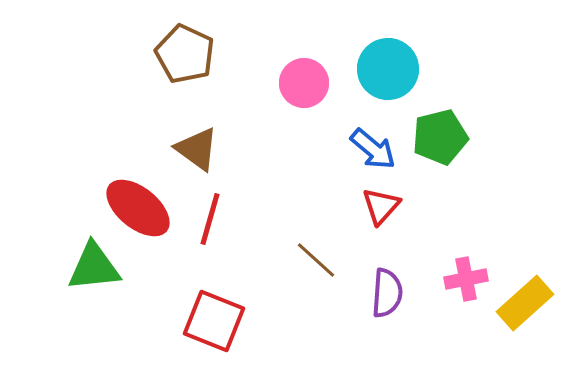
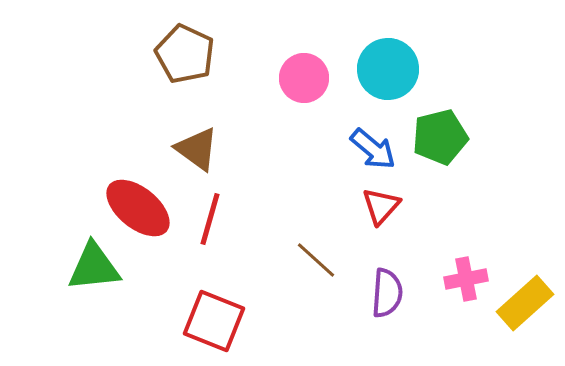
pink circle: moved 5 px up
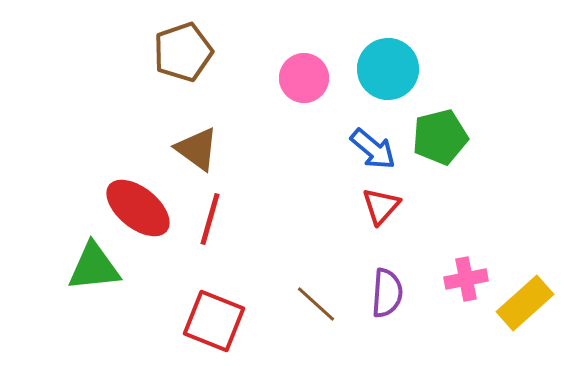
brown pentagon: moved 2 px left, 2 px up; rotated 28 degrees clockwise
brown line: moved 44 px down
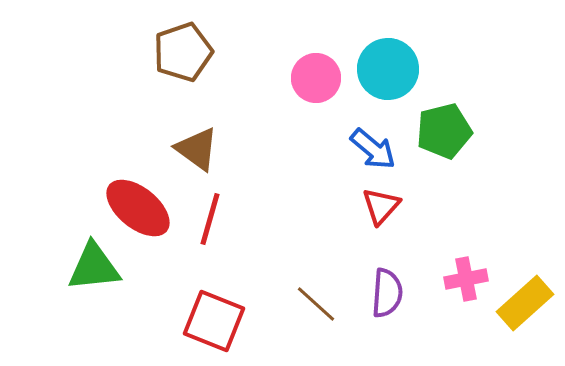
pink circle: moved 12 px right
green pentagon: moved 4 px right, 6 px up
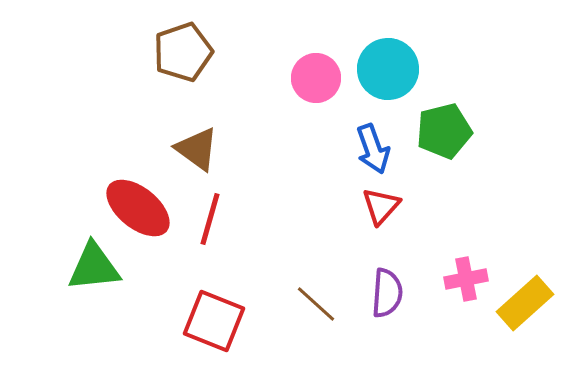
blue arrow: rotated 30 degrees clockwise
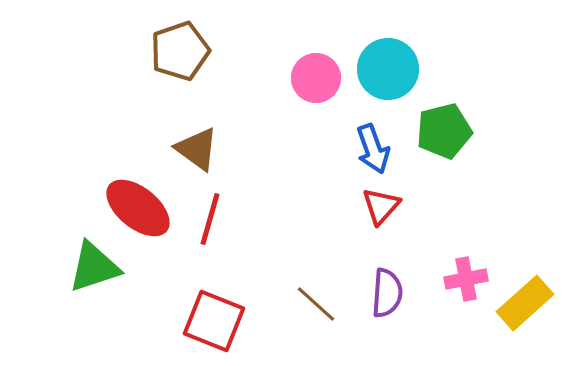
brown pentagon: moved 3 px left, 1 px up
green triangle: rotated 12 degrees counterclockwise
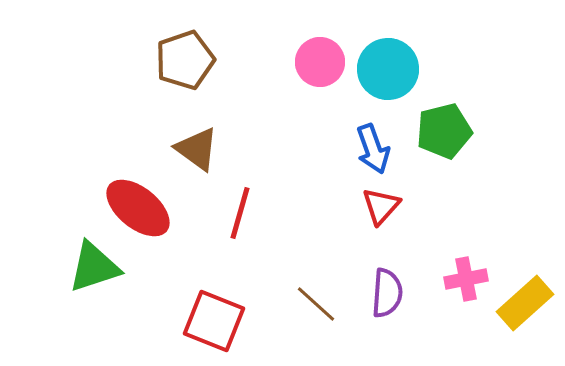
brown pentagon: moved 5 px right, 9 px down
pink circle: moved 4 px right, 16 px up
red line: moved 30 px right, 6 px up
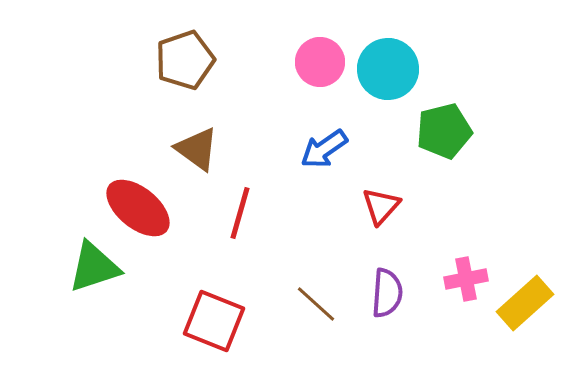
blue arrow: moved 49 px left; rotated 75 degrees clockwise
